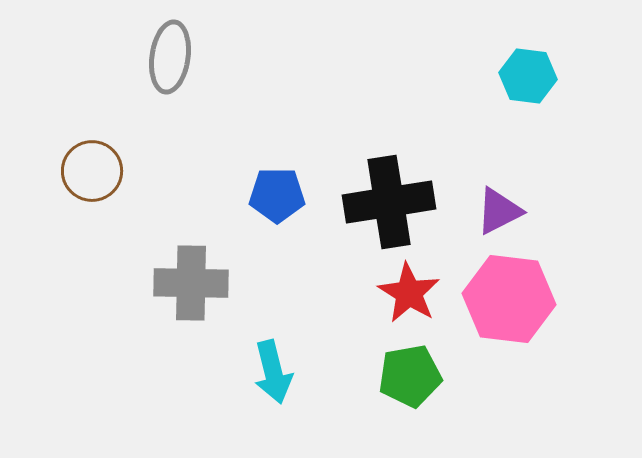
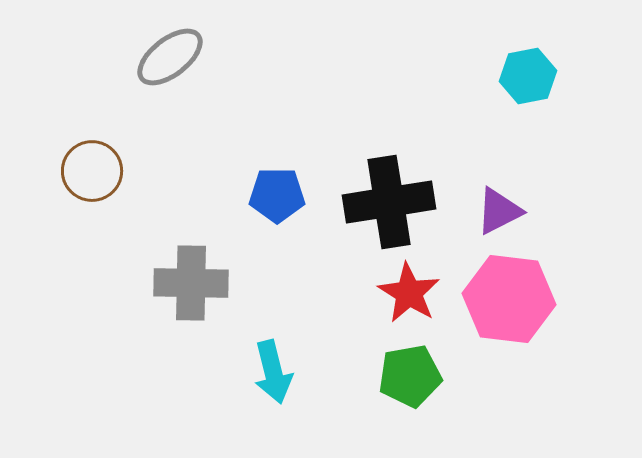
gray ellipse: rotated 44 degrees clockwise
cyan hexagon: rotated 18 degrees counterclockwise
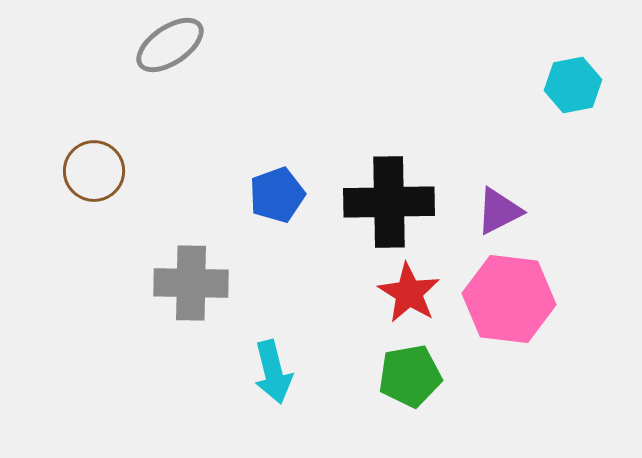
gray ellipse: moved 12 px up; rotated 4 degrees clockwise
cyan hexagon: moved 45 px right, 9 px down
brown circle: moved 2 px right
blue pentagon: rotated 20 degrees counterclockwise
black cross: rotated 8 degrees clockwise
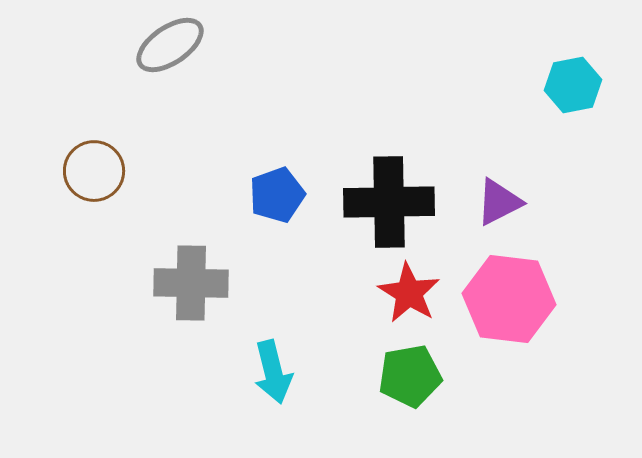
purple triangle: moved 9 px up
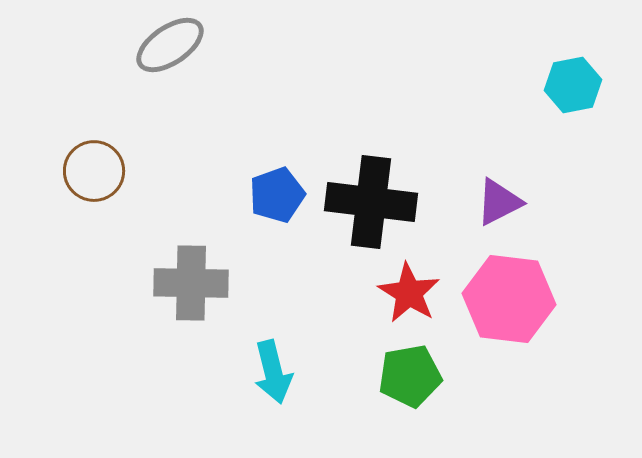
black cross: moved 18 px left; rotated 8 degrees clockwise
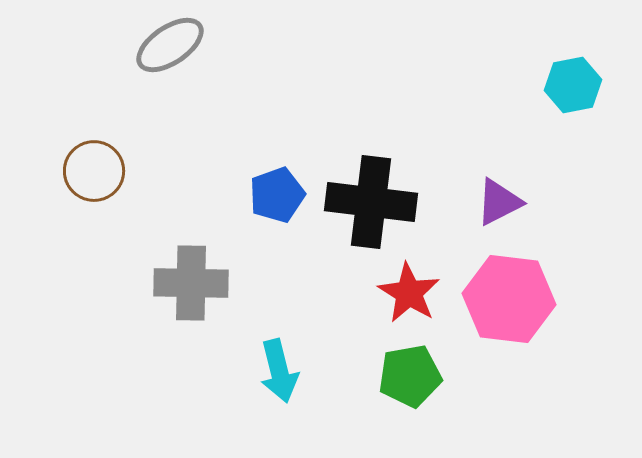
cyan arrow: moved 6 px right, 1 px up
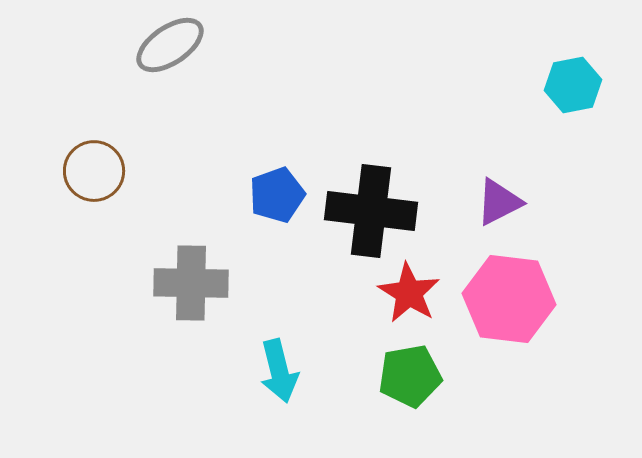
black cross: moved 9 px down
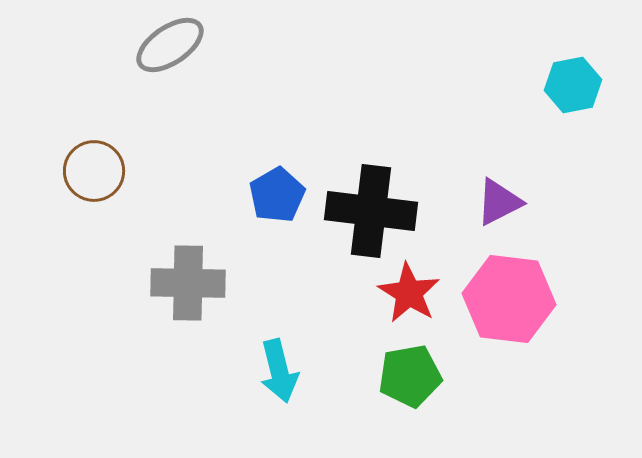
blue pentagon: rotated 10 degrees counterclockwise
gray cross: moved 3 px left
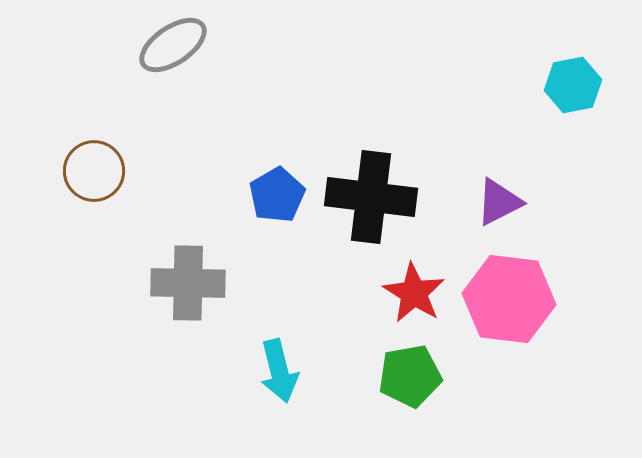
gray ellipse: moved 3 px right
black cross: moved 14 px up
red star: moved 5 px right
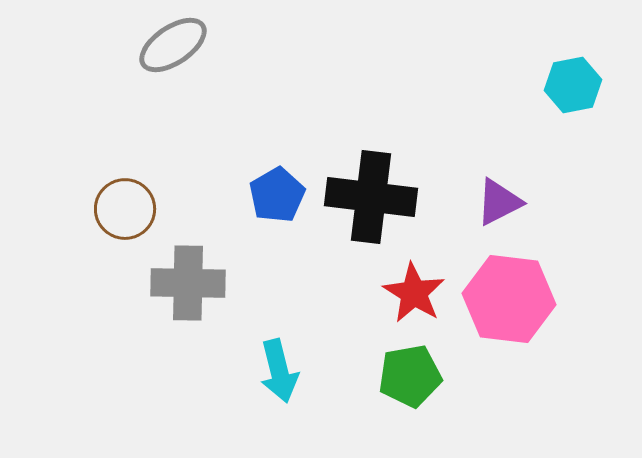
brown circle: moved 31 px right, 38 px down
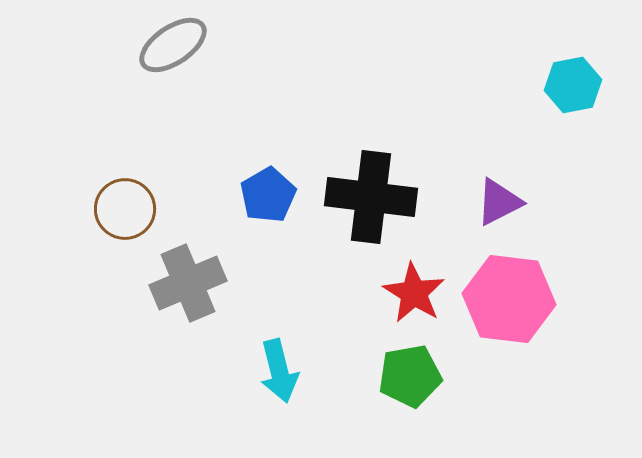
blue pentagon: moved 9 px left
gray cross: rotated 24 degrees counterclockwise
